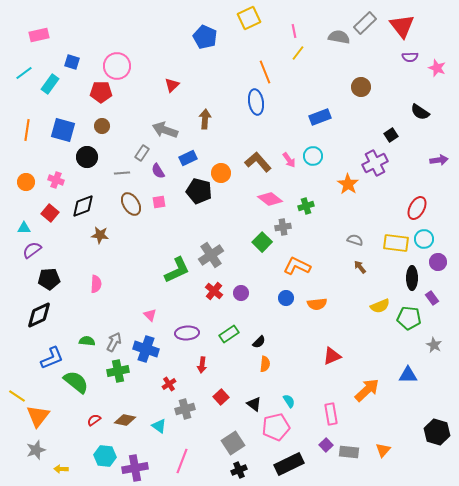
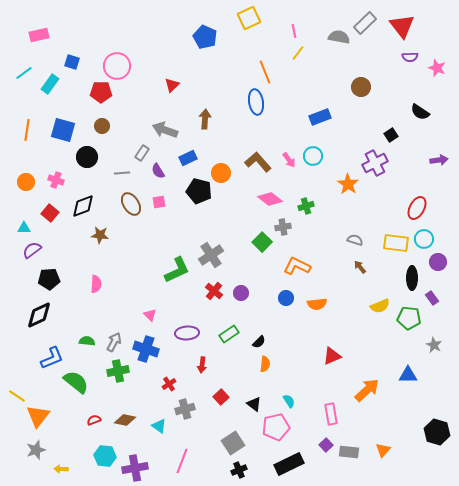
red semicircle at (94, 420): rotated 16 degrees clockwise
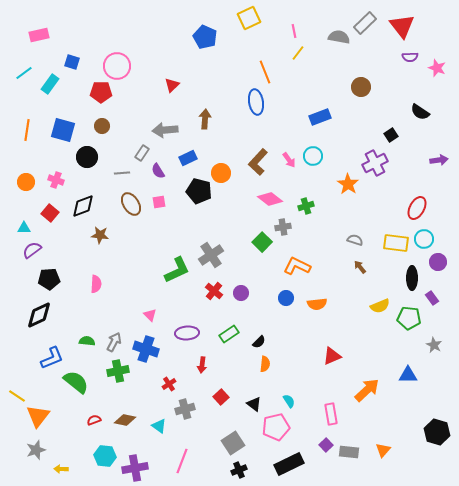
gray arrow at (165, 130): rotated 25 degrees counterclockwise
brown L-shape at (258, 162): rotated 96 degrees counterclockwise
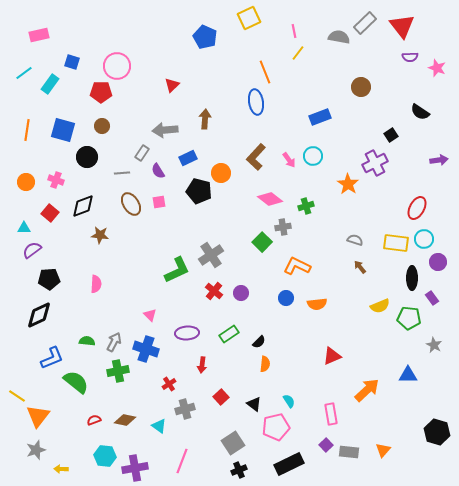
brown L-shape at (258, 162): moved 2 px left, 5 px up
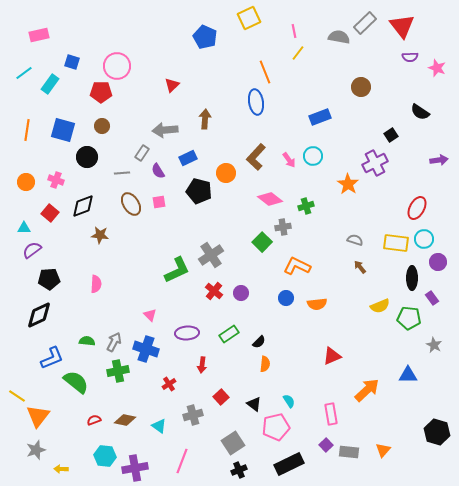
orange circle at (221, 173): moved 5 px right
gray cross at (185, 409): moved 8 px right, 6 px down
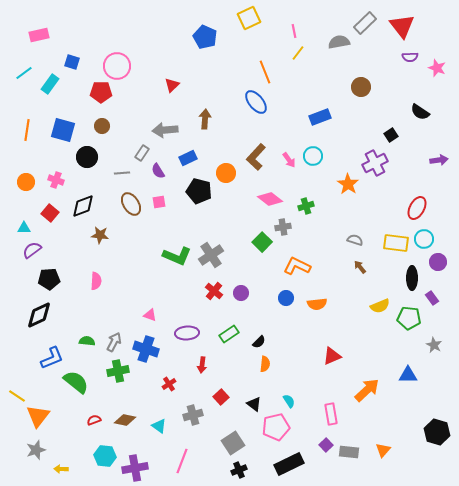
gray semicircle at (339, 37): moved 5 px down; rotated 20 degrees counterclockwise
blue ellipse at (256, 102): rotated 30 degrees counterclockwise
green L-shape at (177, 270): moved 14 px up; rotated 48 degrees clockwise
pink semicircle at (96, 284): moved 3 px up
pink triangle at (150, 315): rotated 24 degrees counterclockwise
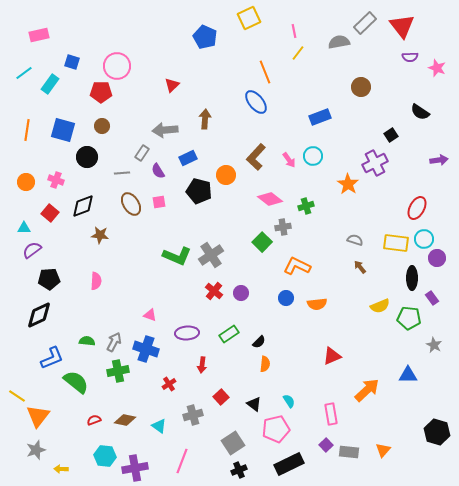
orange circle at (226, 173): moved 2 px down
purple circle at (438, 262): moved 1 px left, 4 px up
pink pentagon at (276, 427): moved 2 px down
